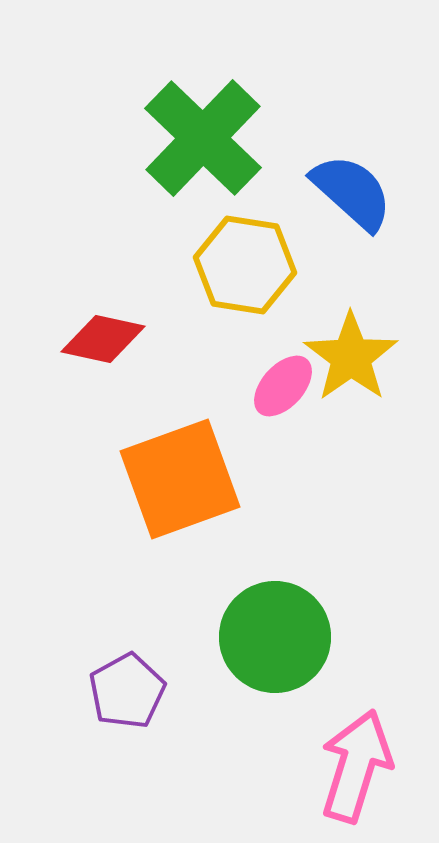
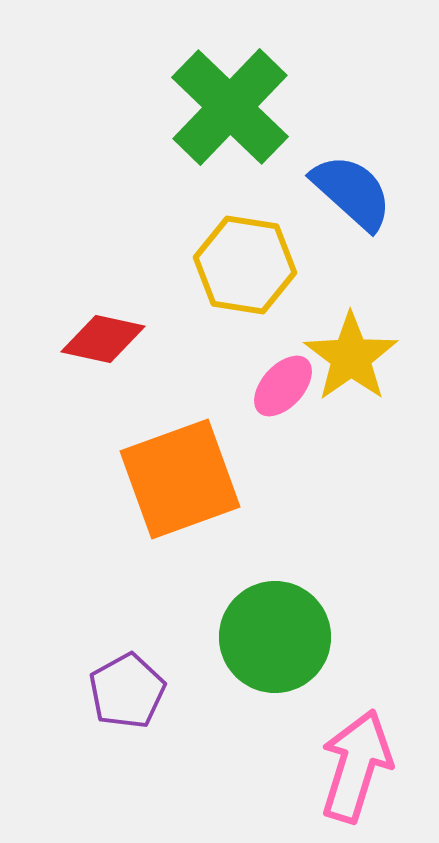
green cross: moved 27 px right, 31 px up
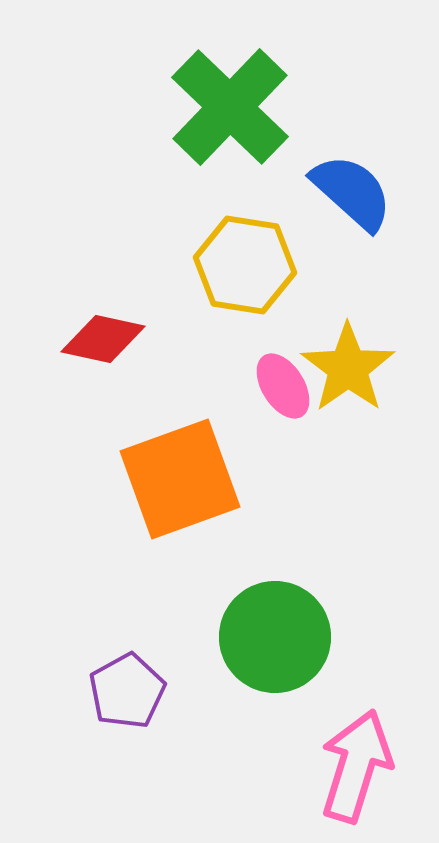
yellow star: moved 3 px left, 11 px down
pink ellipse: rotated 74 degrees counterclockwise
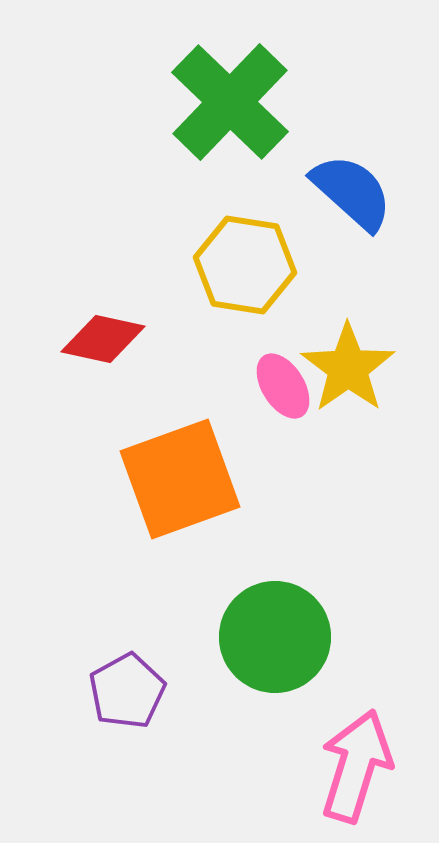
green cross: moved 5 px up
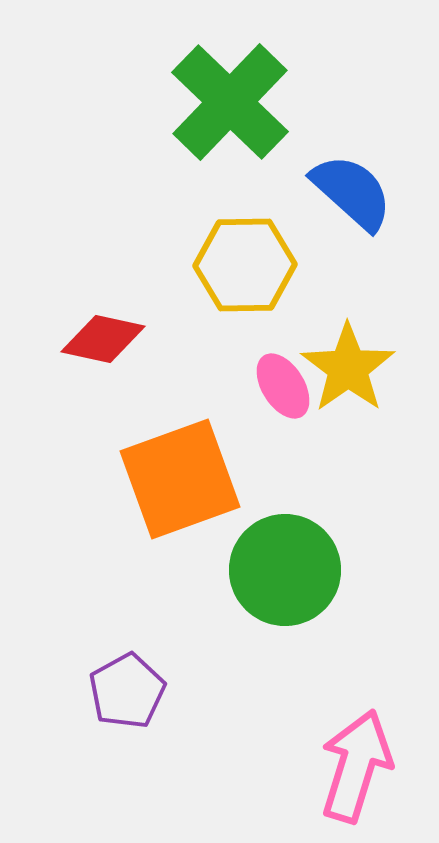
yellow hexagon: rotated 10 degrees counterclockwise
green circle: moved 10 px right, 67 px up
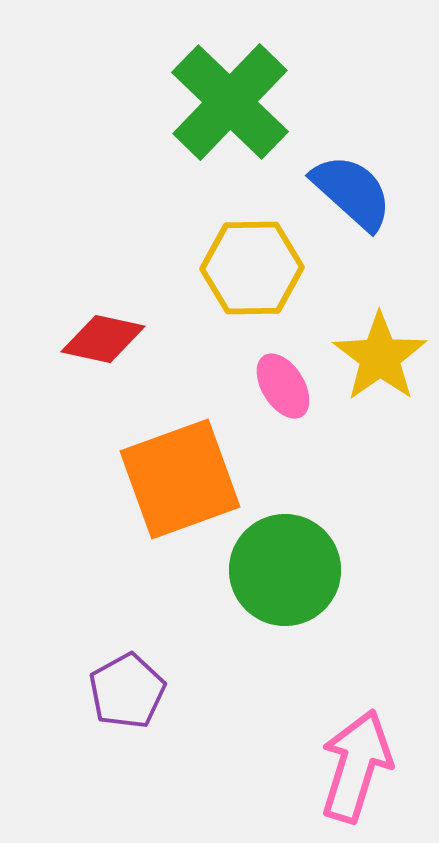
yellow hexagon: moved 7 px right, 3 px down
yellow star: moved 32 px right, 11 px up
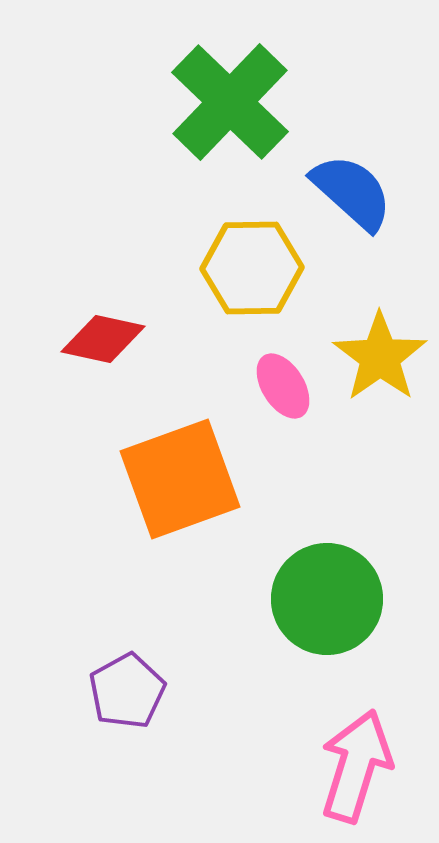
green circle: moved 42 px right, 29 px down
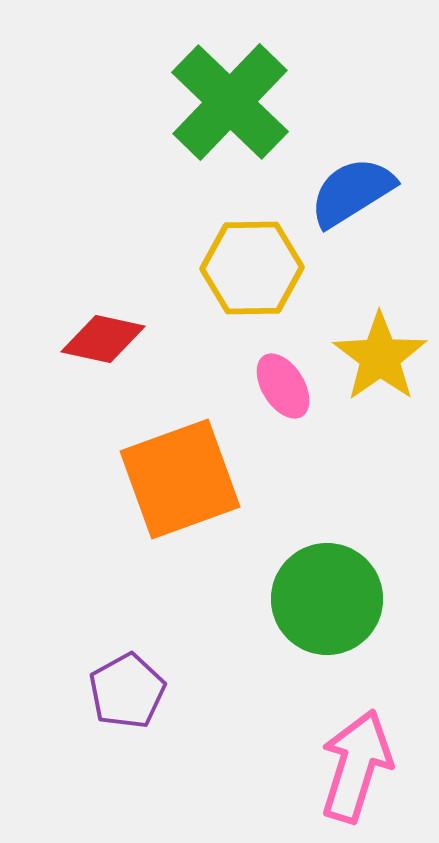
blue semicircle: rotated 74 degrees counterclockwise
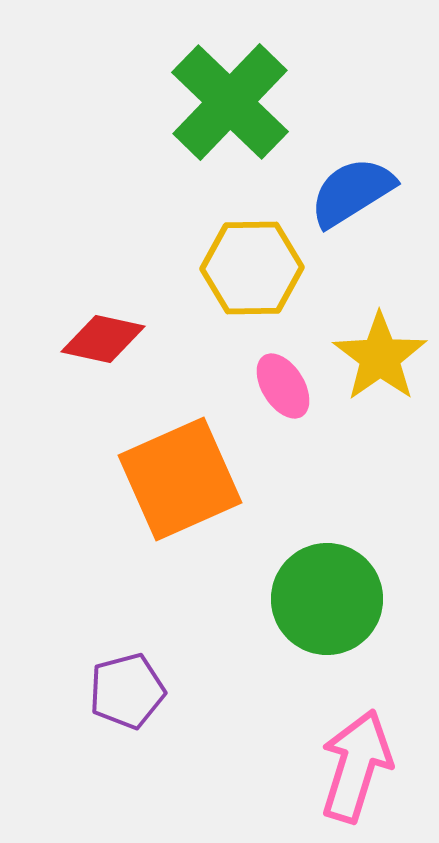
orange square: rotated 4 degrees counterclockwise
purple pentagon: rotated 14 degrees clockwise
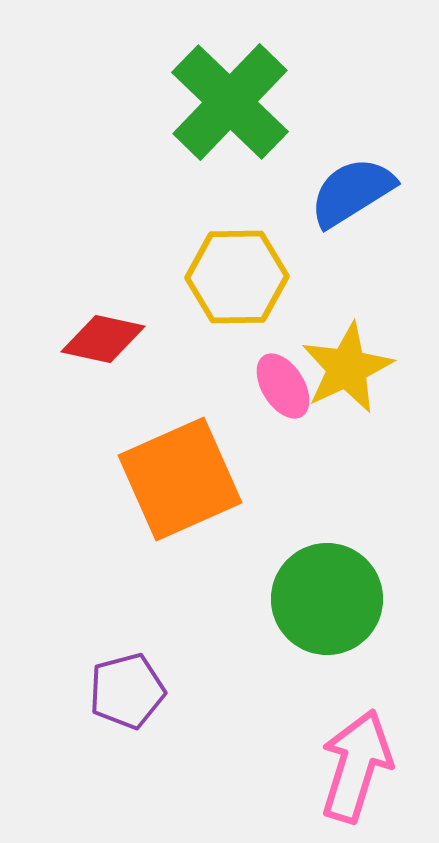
yellow hexagon: moved 15 px left, 9 px down
yellow star: moved 33 px left, 11 px down; rotated 10 degrees clockwise
